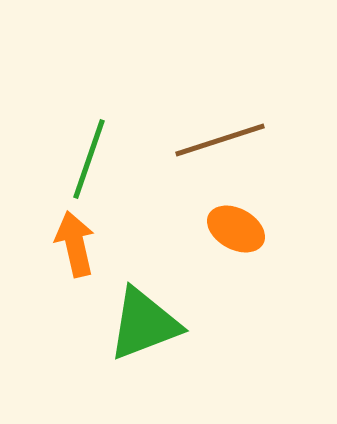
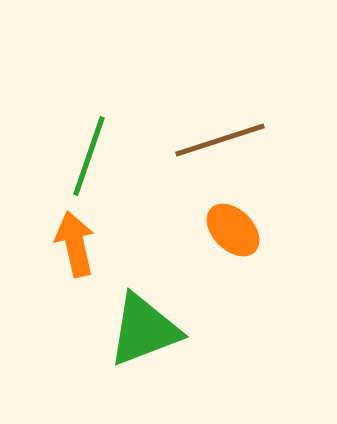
green line: moved 3 px up
orange ellipse: moved 3 px left, 1 px down; rotated 16 degrees clockwise
green triangle: moved 6 px down
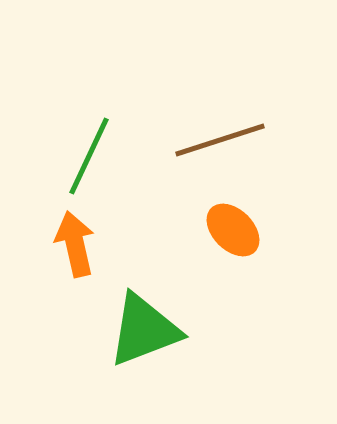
green line: rotated 6 degrees clockwise
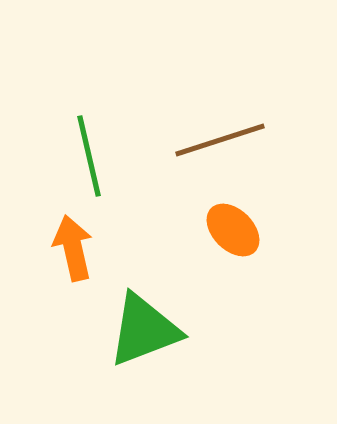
green line: rotated 38 degrees counterclockwise
orange arrow: moved 2 px left, 4 px down
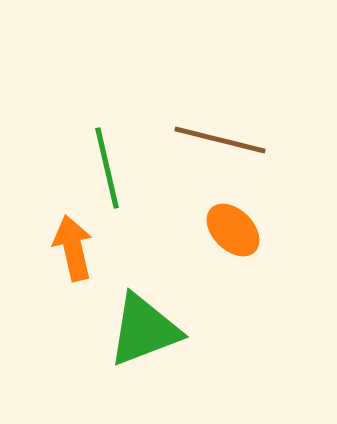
brown line: rotated 32 degrees clockwise
green line: moved 18 px right, 12 px down
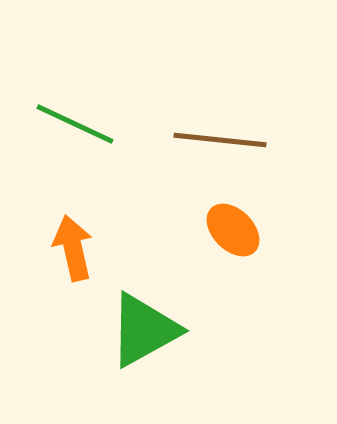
brown line: rotated 8 degrees counterclockwise
green line: moved 32 px left, 44 px up; rotated 52 degrees counterclockwise
green triangle: rotated 8 degrees counterclockwise
